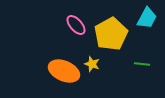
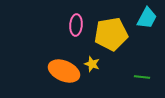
pink ellipse: rotated 45 degrees clockwise
yellow pentagon: rotated 20 degrees clockwise
green line: moved 13 px down
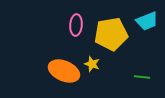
cyan trapezoid: moved 3 px down; rotated 40 degrees clockwise
